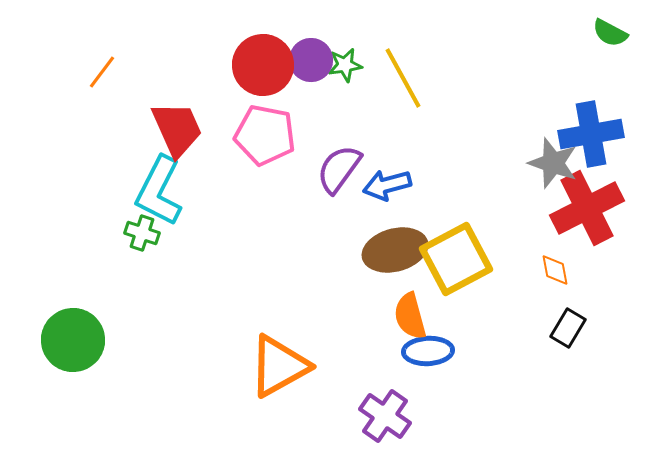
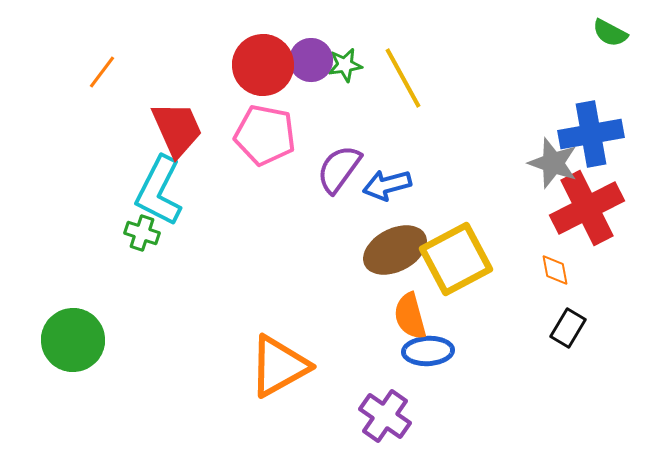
brown ellipse: rotated 12 degrees counterclockwise
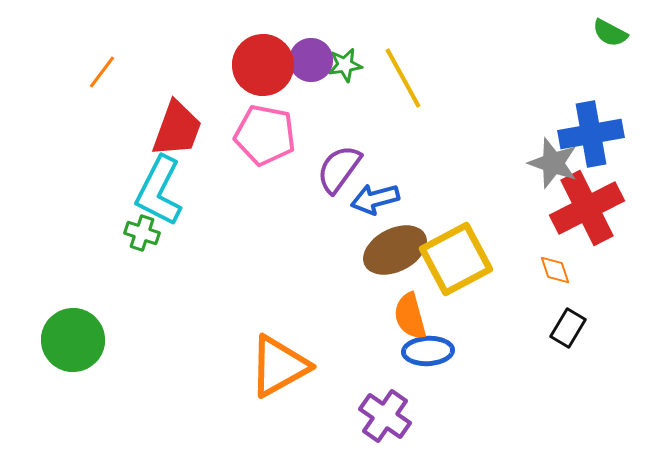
red trapezoid: rotated 44 degrees clockwise
blue arrow: moved 12 px left, 14 px down
orange diamond: rotated 8 degrees counterclockwise
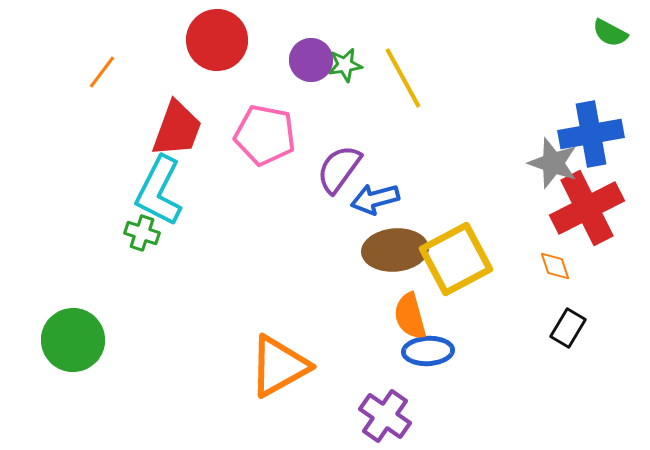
red circle: moved 46 px left, 25 px up
brown ellipse: rotated 22 degrees clockwise
orange diamond: moved 4 px up
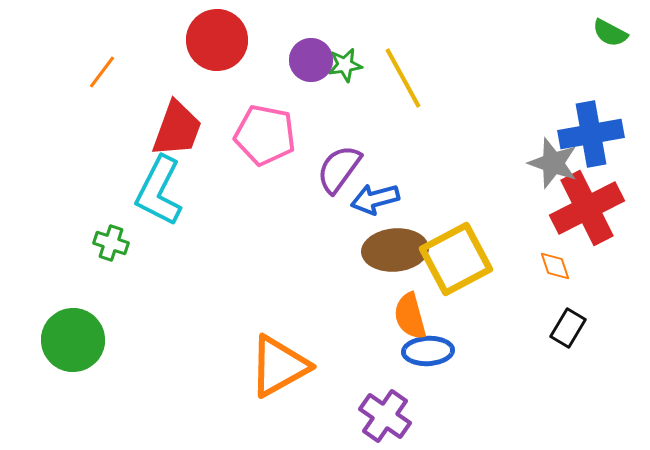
green cross: moved 31 px left, 10 px down
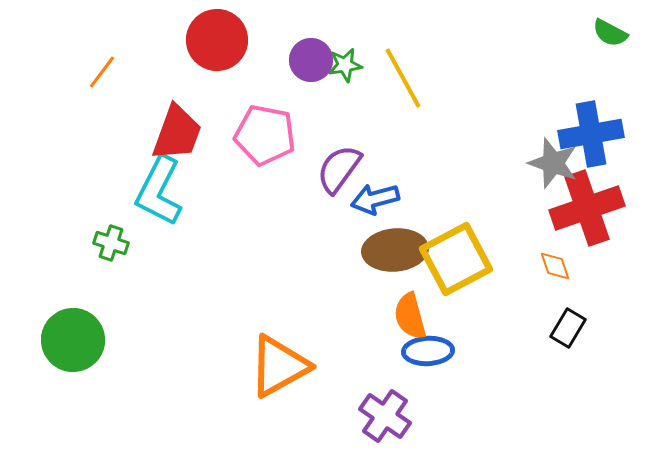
red trapezoid: moved 4 px down
red cross: rotated 8 degrees clockwise
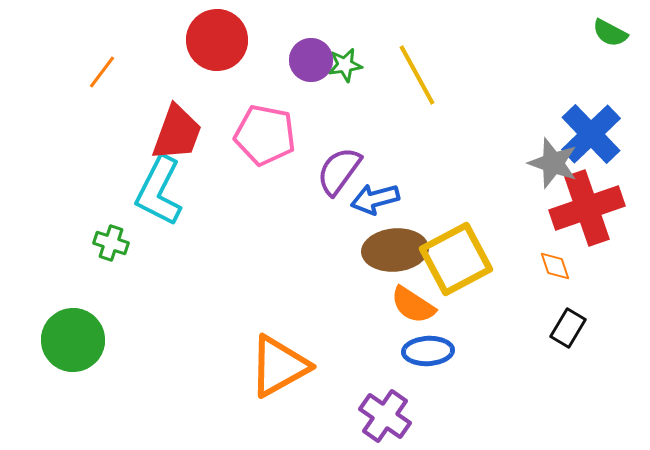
yellow line: moved 14 px right, 3 px up
blue cross: rotated 34 degrees counterclockwise
purple semicircle: moved 2 px down
orange semicircle: moved 3 px right, 11 px up; rotated 42 degrees counterclockwise
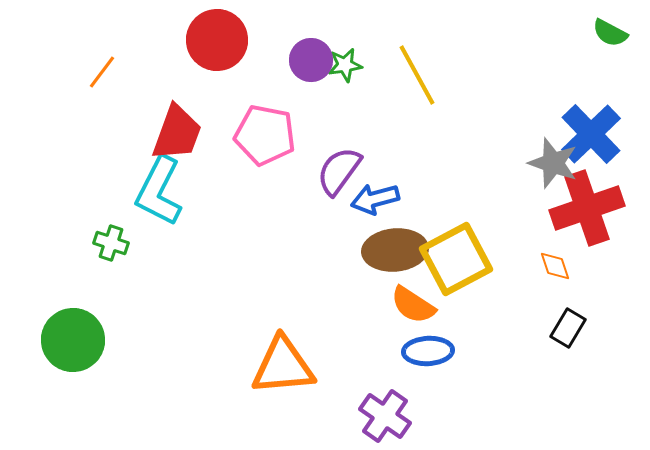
orange triangle: moved 4 px right; rotated 24 degrees clockwise
